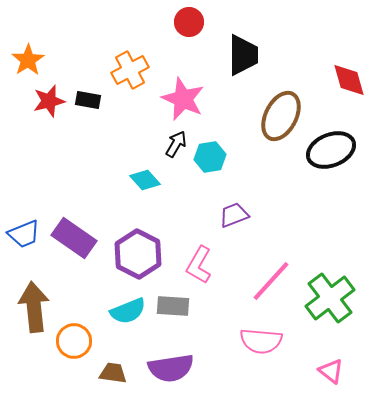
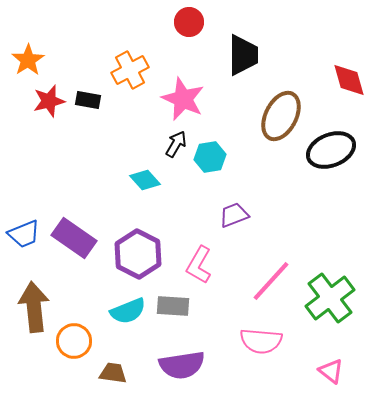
purple semicircle: moved 11 px right, 3 px up
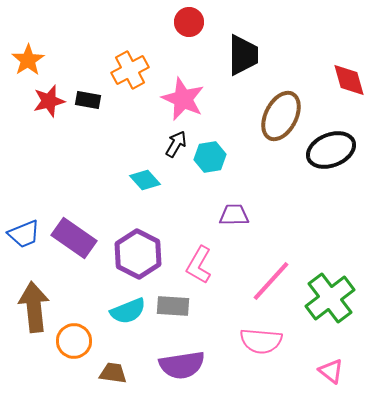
purple trapezoid: rotated 20 degrees clockwise
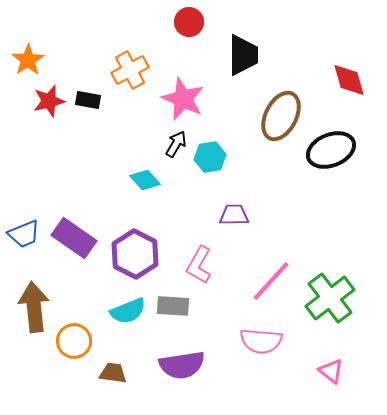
purple hexagon: moved 3 px left
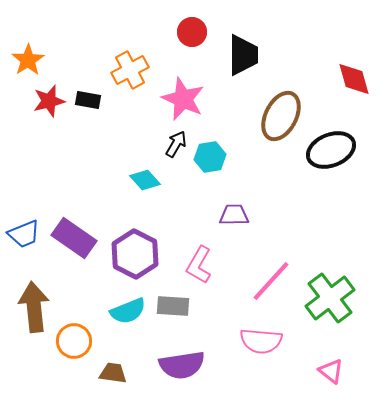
red circle: moved 3 px right, 10 px down
red diamond: moved 5 px right, 1 px up
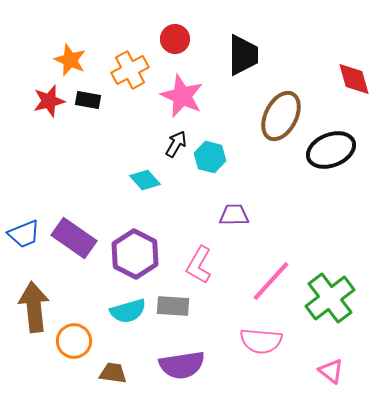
red circle: moved 17 px left, 7 px down
orange star: moved 42 px right; rotated 16 degrees counterclockwise
pink star: moved 1 px left, 3 px up
cyan hexagon: rotated 24 degrees clockwise
cyan semicircle: rotated 6 degrees clockwise
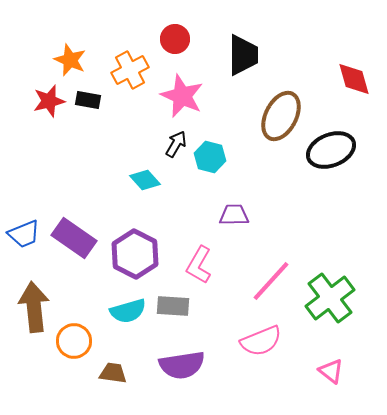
pink semicircle: rotated 27 degrees counterclockwise
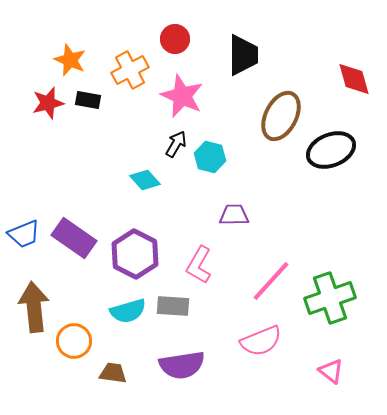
red star: moved 1 px left, 2 px down
green cross: rotated 18 degrees clockwise
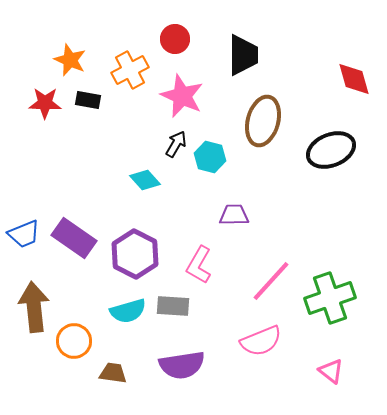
red star: moved 3 px left; rotated 16 degrees clockwise
brown ellipse: moved 18 px left, 5 px down; rotated 12 degrees counterclockwise
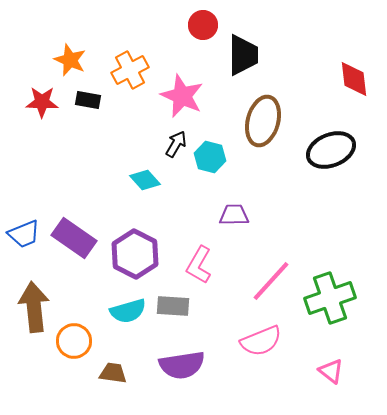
red circle: moved 28 px right, 14 px up
red diamond: rotated 9 degrees clockwise
red star: moved 3 px left, 1 px up
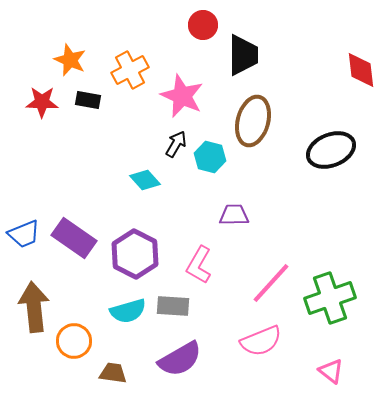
red diamond: moved 7 px right, 9 px up
brown ellipse: moved 10 px left
pink line: moved 2 px down
purple semicircle: moved 2 px left, 6 px up; rotated 21 degrees counterclockwise
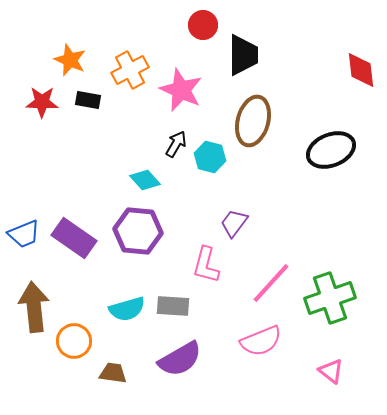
pink star: moved 1 px left, 6 px up
purple trapezoid: moved 8 px down; rotated 52 degrees counterclockwise
purple hexagon: moved 3 px right, 23 px up; rotated 21 degrees counterclockwise
pink L-shape: moved 7 px right; rotated 15 degrees counterclockwise
cyan semicircle: moved 1 px left, 2 px up
